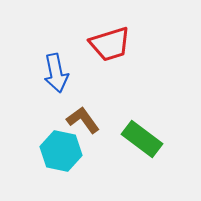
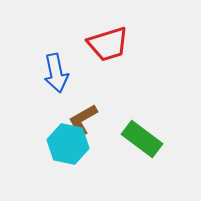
red trapezoid: moved 2 px left
brown L-shape: rotated 84 degrees counterclockwise
cyan hexagon: moved 7 px right, 7 px up
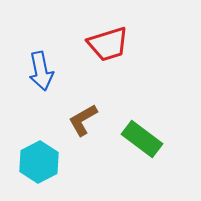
blue arrow: moved 15 px left, 2 px up
cyan hexagon: moved 29 px left, 18 px down; rotated 21 degrees clockwise
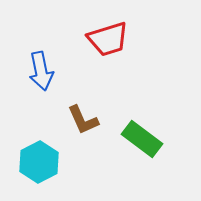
red trapezoid: moved 5 px up
brown L-shape: rotated 84 degrees counterclockwise
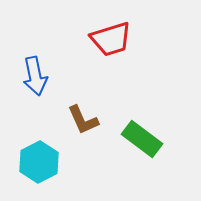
red trapezoid: moved 3 px right
blue arrow: moved 6 px left, 5 px down
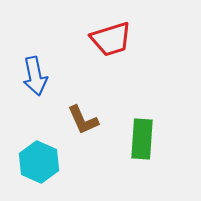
green rectangle: rotated 57 degrees clockwise
cyan hexagon: rotated 9 degrees counterclockwise
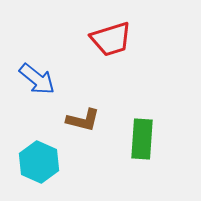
blue arrow: moved 2 px right, 3 px down; rotated 39 degrees counterclockwise
brown L-shape: rotated 52 degrees counterclockwise
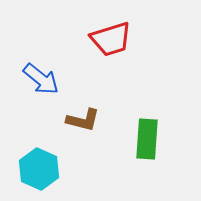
blue arrow: moved 4 px right
green rectangle: moved 5 px right
cyan hexagon: moved 7 px down
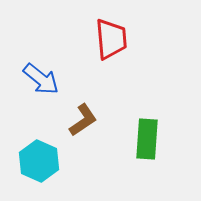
red trapezoid: rotated 78 degrees counterclockwise
brown L-shape: rotated 48 degrees counterclockwise
cyan hexagon: moved 8 px up
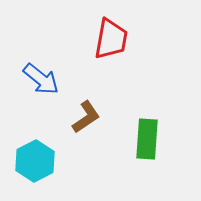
red trapezoid: rotated 15 degrees clockwise
brown L-shape: moved 3 px right, 3 px up
cyan hexagon: moved 4 px left; rotated 9 degrees clockwise
